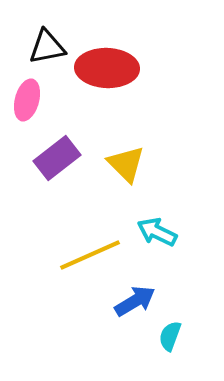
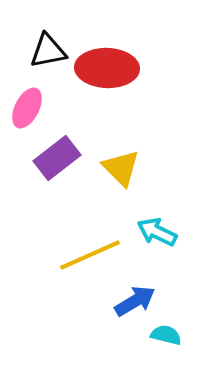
black triangle: moved 1 px right, 4 px down
pink ellipse: moved 8 px down; rotated 12 degrees clockwise
yellow triangle: moved 5 px left, 4 px down
cyan semicircle: moved 4 px left, 1 px up; rotated 84 degrees clockwise
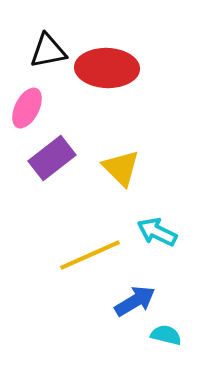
purple rectangle: moved 5 px left
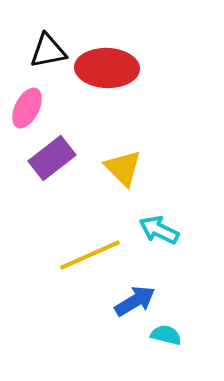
yellow triangle: moved 2 px right
cyan arrow: moved 2 px right, 2 px up
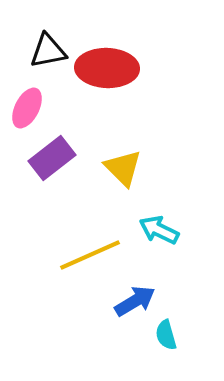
cyan semicircle: rotated 120 degrees counterclockwise
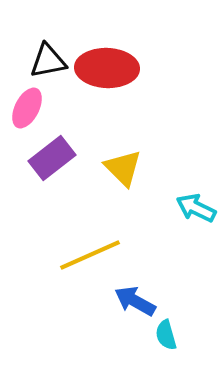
black triangle: moved 10 px down
cyan arrow: moved 37 px right, 22 px up
blue arrow: rotated 120 degrees counterclockwise
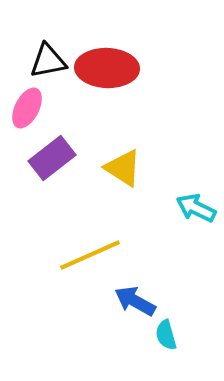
yellow triangle: rotated 12 degrees counterclockwise
